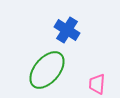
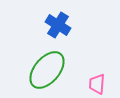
blue cross: moved 9 px left, 5 px up
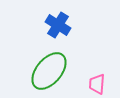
green ellipse: moved 2 px right, 1 px down
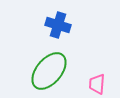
blue cross: rotated 15 degrees counterclockwise
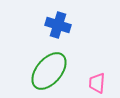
pink trapezoid: moved 1 px up
